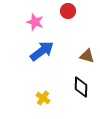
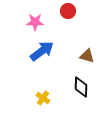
pink star: rotated 18 degrees counterclockwise
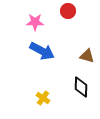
blue arrow: rotated 65 degrees clockwise
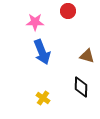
blue arrow: moved 1 px down; rotated 40 degrees clockwise
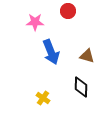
blue arrow: moved 9 px right
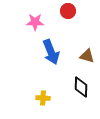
yellow cross: rotated 32 degrees counterclockwise
